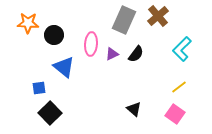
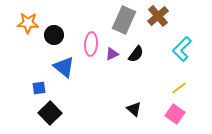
yellow line: moved 1 px down
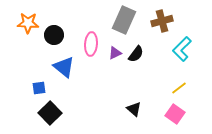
brown cross: moved 4 px right, 5 px down; rotated 25 degrees clockwise
purple triangle: moved 3 px right, 1 px up
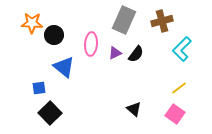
orange star: moved 4 px right
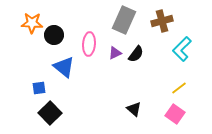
pink ellipse: moved 2 px left
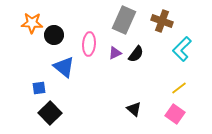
brown cross: rotated 35 degrees clockwise
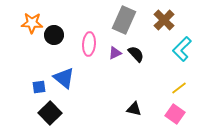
brown cross: moved 2 px right, 1 px up; rotated 25 degrees clockwise
black semicircle: rotated 78 degrees counterclockwise
blue triangle: moved 11 px down
blue square: moved 1 px up
black triangle: rotated 28 degrees counterclockwise
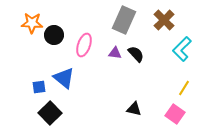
pink ellipse: moved 5 px left, 1 px down; rotated 15 degrees clockwise
purple triangle: rotated 32 degrees clockwise
yellow line: moved 5 px right; rotated 21 degrees counterclockwise
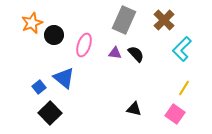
orange star: rotated 25 degrees counterclockwise
blue square: rotated 32 degrees counterclockwise
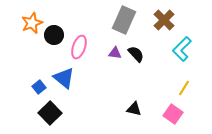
pink ellipse: moved 5 px left, 2 px down
pink square: moved 2 px left
